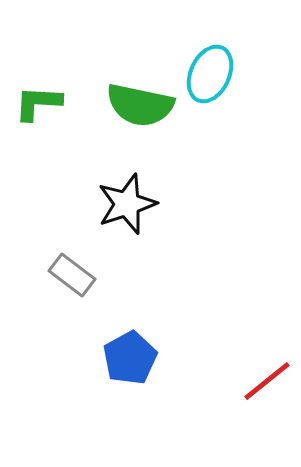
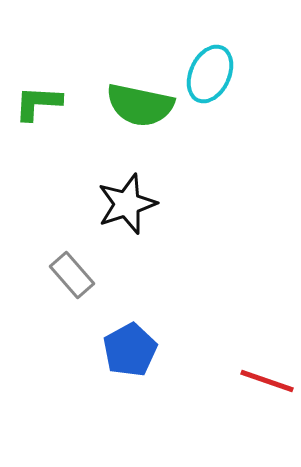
gray rectangle: rotated 12 degrees clockwise
blue pentagon: moved 8 px up
red line: rotated 58 degrees clockwise
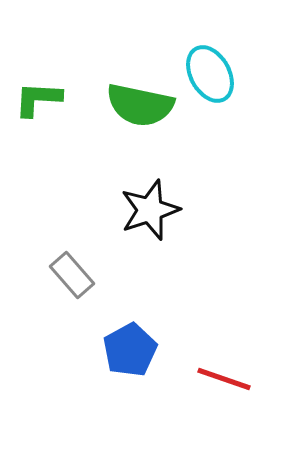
cyan ellipse: rotated 54 degrees counterclockwise
green L-shape: moved 4 px up
black star: moved 23 px right, 6 px down
red line: moved 43 px left, 2 px up
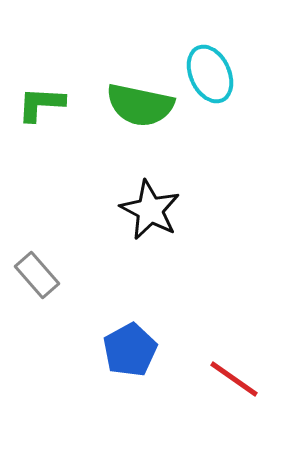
cyan ellipse: rotated 4 degrees clockwise
green L-shape: moved 3 px right, 5 px down
black star: rotated 26 degrees counterclockwise
gray rectangle: moved 35 px left
red line: moved 10 px right; rotated 16 degrees clockwise
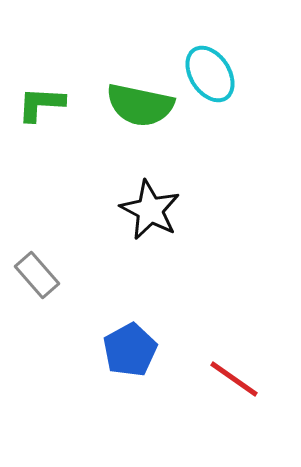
cyan ellipse: rotated 8 degrees counterclockwise
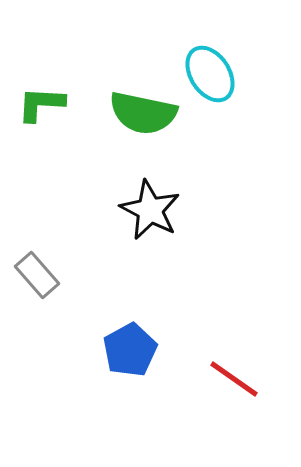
green semicircle: moved 3 px right, 8 px down
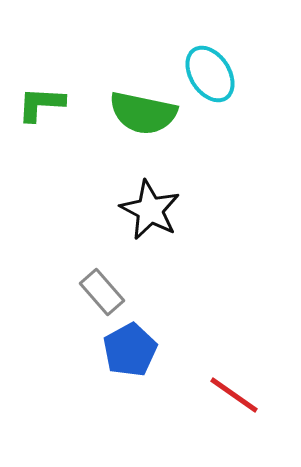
gray rectangle: moved 65 px right, 17 px down
red line: moved 16 px down
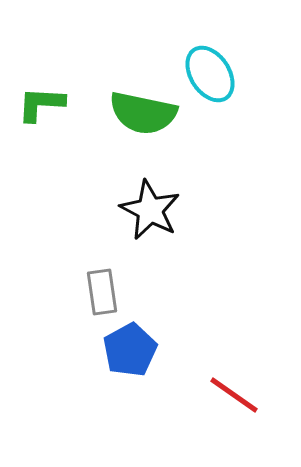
gray rectangle: rotated 33 degrees clockwise
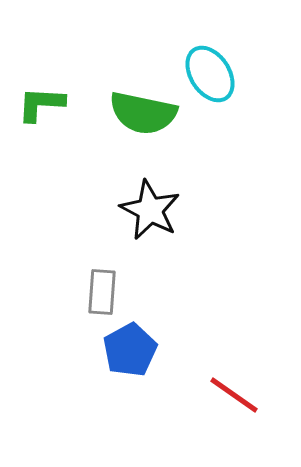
gray rectangle: rotated 12 degrees clockwise
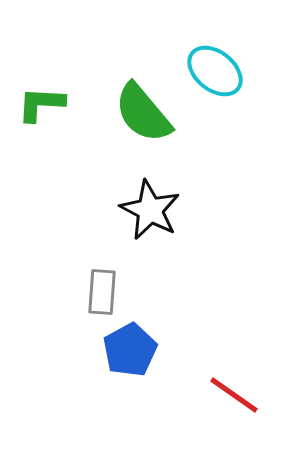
cyan ellipse: moved 5 px right, 3 px up; rotated 18 degrees counterclockwise
green semicircle: rotated 38 degrees clockwise
